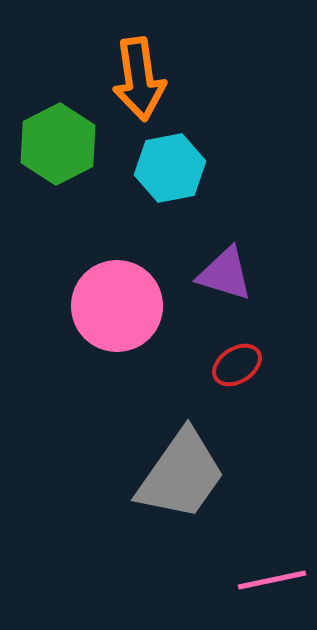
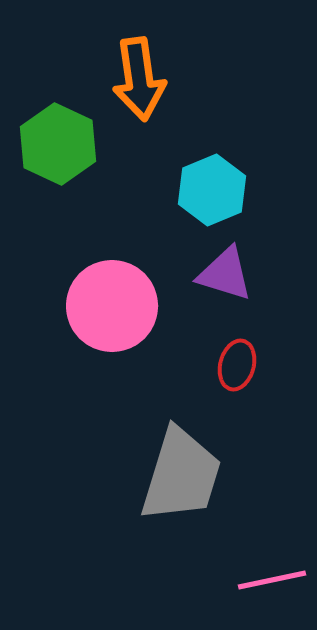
green hexagon: rotated 8 degrees counterclockwise
cyan hexagon: moved 42 px right, 22 px down; rotated 12 degrees counterclockwise
pink circle: moved 5 px left
red ellipse: rotated 42 degrees counterclockwise
gray trapezoid: rotated 18 degrees counterclockwise
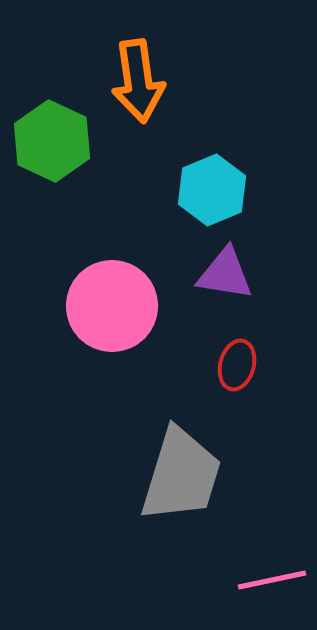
orange arrow: moved 1 px left, 2 px down
green hexagon: moved 6 px left, 3 px up
purple triangle: rotated 8 degrees counterclockwise
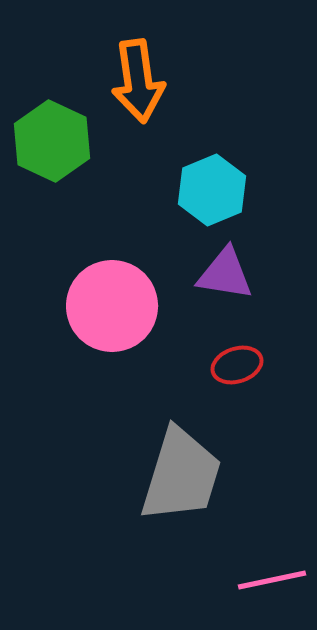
red ellipse: rotated 57 degrees clockwise
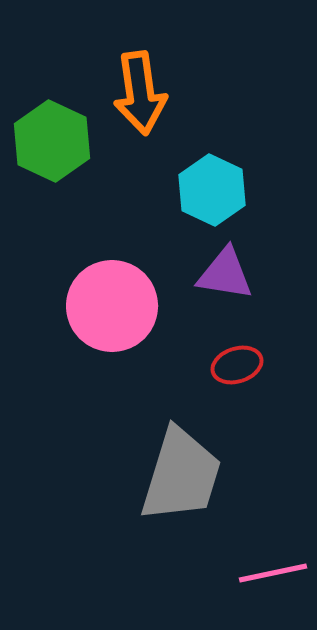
orange arrow: moved 2 px right, 12 px down
cyan hexagon: rotated 12 degrees counterclockwise
pink line: moved 1 px right, 7 px up
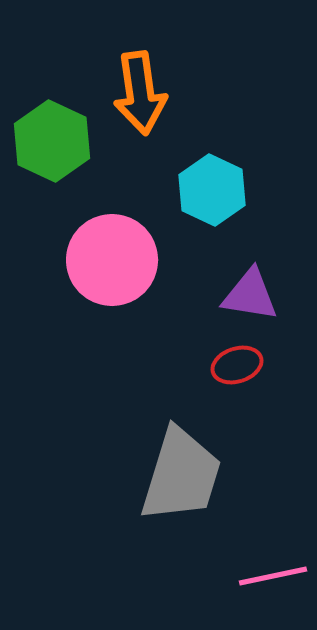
purple triangle: moved 25 px right, 21 px down
pink circle: moved 46 px up
pink line: moved 3 px down
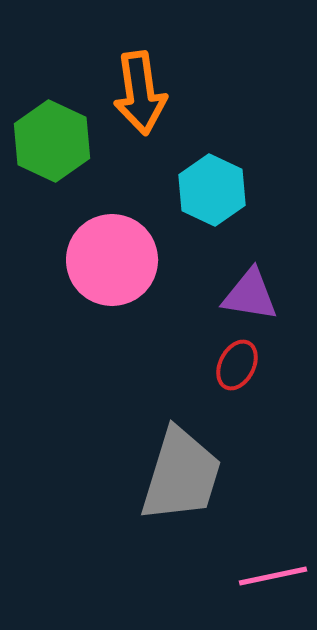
red ellipse: rotated 45 degrees counterclockwise
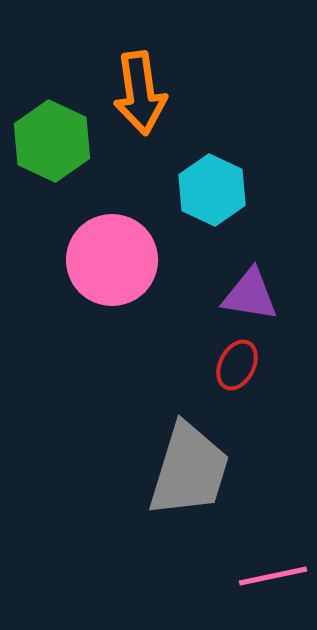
gray trapezoid: moved 8 px right, 5 px up
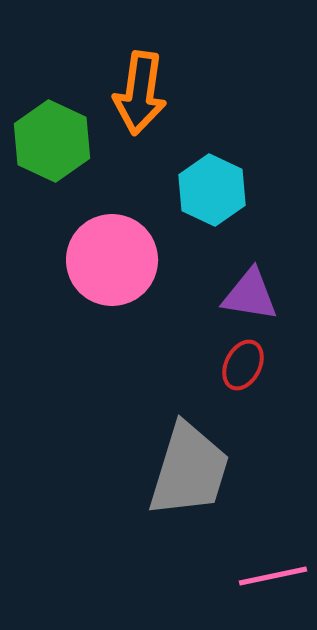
orange arrow: rotated 16 degrees clockwise
red ellipse: moved 6 px right
